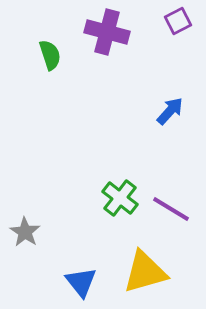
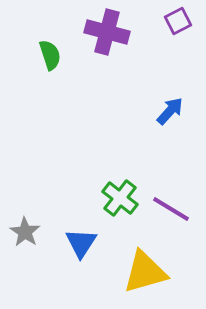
blue triangle: moved 39 px up; rotated 12 degrees clockwise
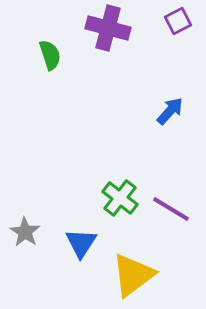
purple cross: moved 1 px right, 4 px up
yellow triangle: moved 12 px left, 3 px down; rotated 21 degrees counterclockwise
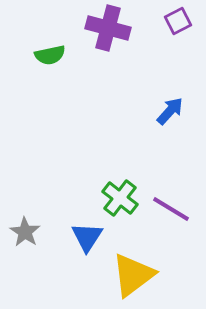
green semicircle: rotated 96 degrees clockwise
blue triangle: moved 6 px right, 6 px up
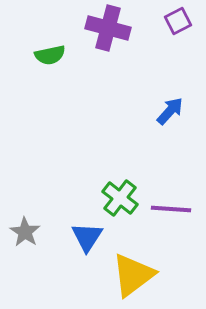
purple line: rotated 27 degrees counterclockwise
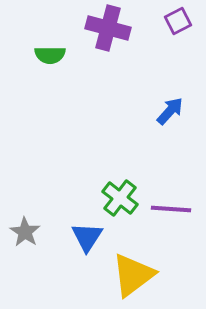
green semicircle: rotated 12 degrees clockwise
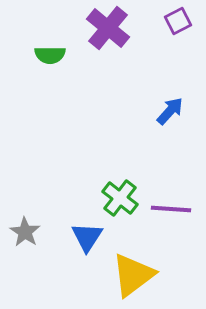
purple cross: rotated 24 degrees clockwise
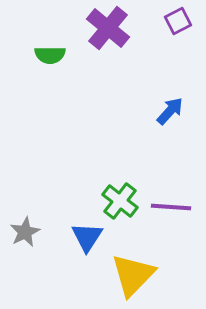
green cross: moved 3 px down
purple line: moved 2 px up
gray star: rotated 12 degrees clockwise
yellow triangle: rotated 9 degrees counterclockwise
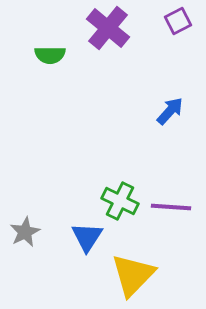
green cross: rotated 12 degrees counterclockwise
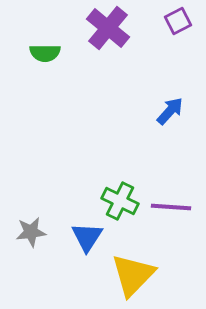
green semicircle: moved 5 px left, 2 px up
gray star: moved 6 px right; rotated 20 degrees clockwise
